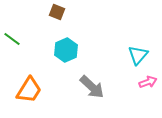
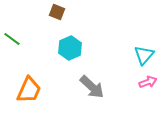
cyan hexagon: moved 4 px right, 2 px up
cyan triangle: moved 6 px right
orange trapezoid: rotated 8 degrees counterclockwise
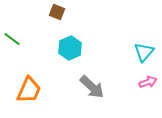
cyan triangle: moved 3 px up
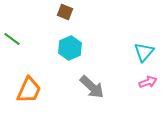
brown square: moved 8 px right
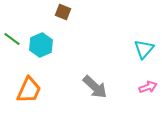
brown square: moved 2 px left
cyan hexagon: moved 29 px left, 3 px up
cyan triangle: moved 3 px up
pink arrow: moved 5 px down
gray arrow: moved 3 px right
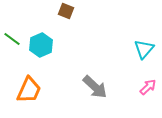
brown square: moved 3 px right, 1 px up
pink arrow: rotated 24 degrees counterclockwise
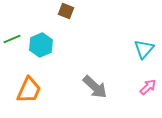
green line: rotated 60 degrees counterclockwise
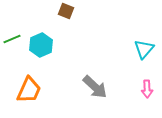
pink arrow: moved 1 px left, 2 px down; rotated 132 degrees clockwise
